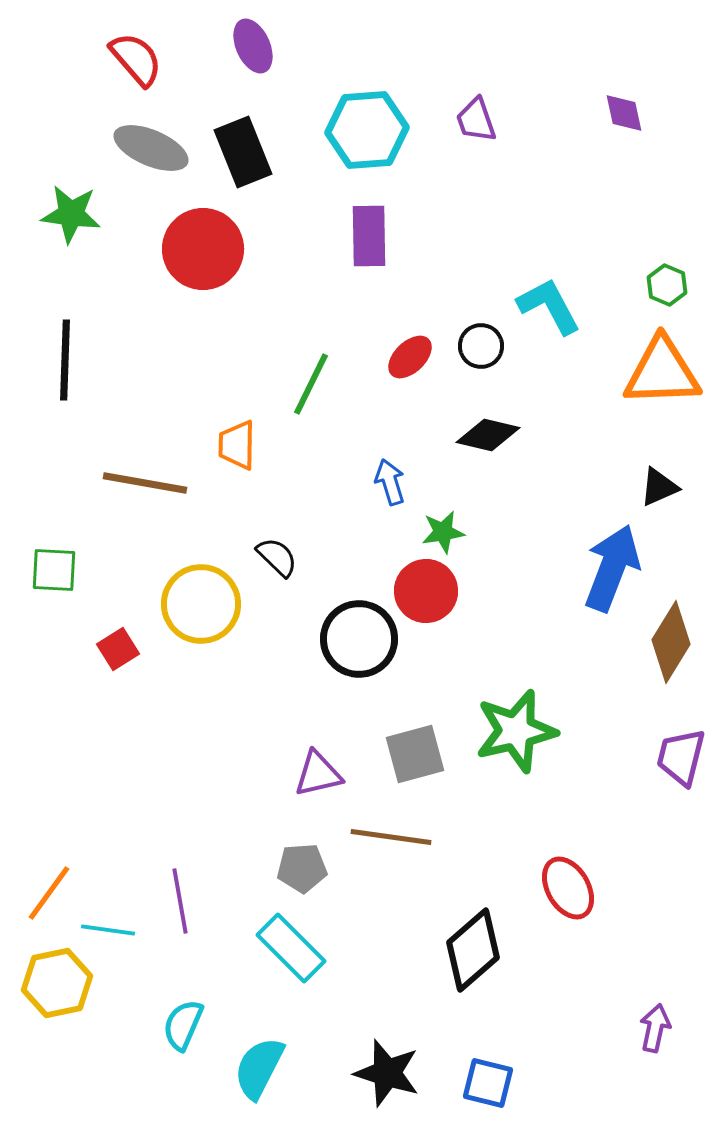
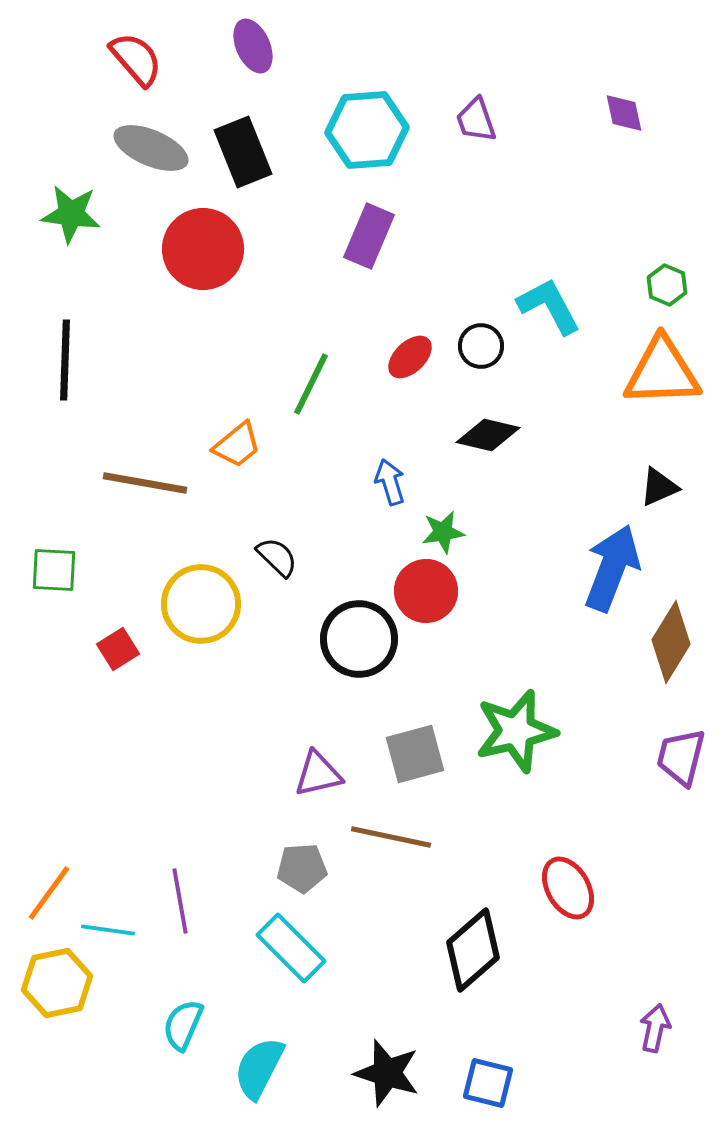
purple rectangle at (369, 236): rotated 24 degrees clockwise
orange trapezoid at (237, 445): rotated 130 degrees counterclockwise
brown line at (391, 837): rotated 4 degrees clockwise
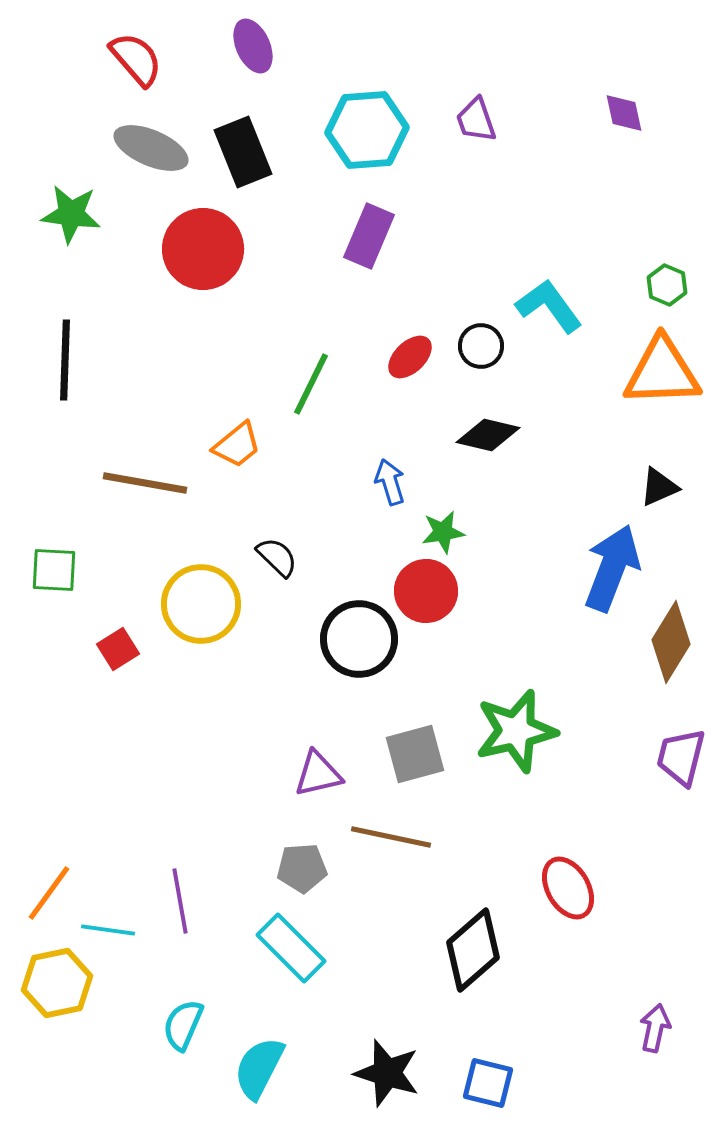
cyan L-shape at (549, 306): rotated 8 degrees counterclockwise
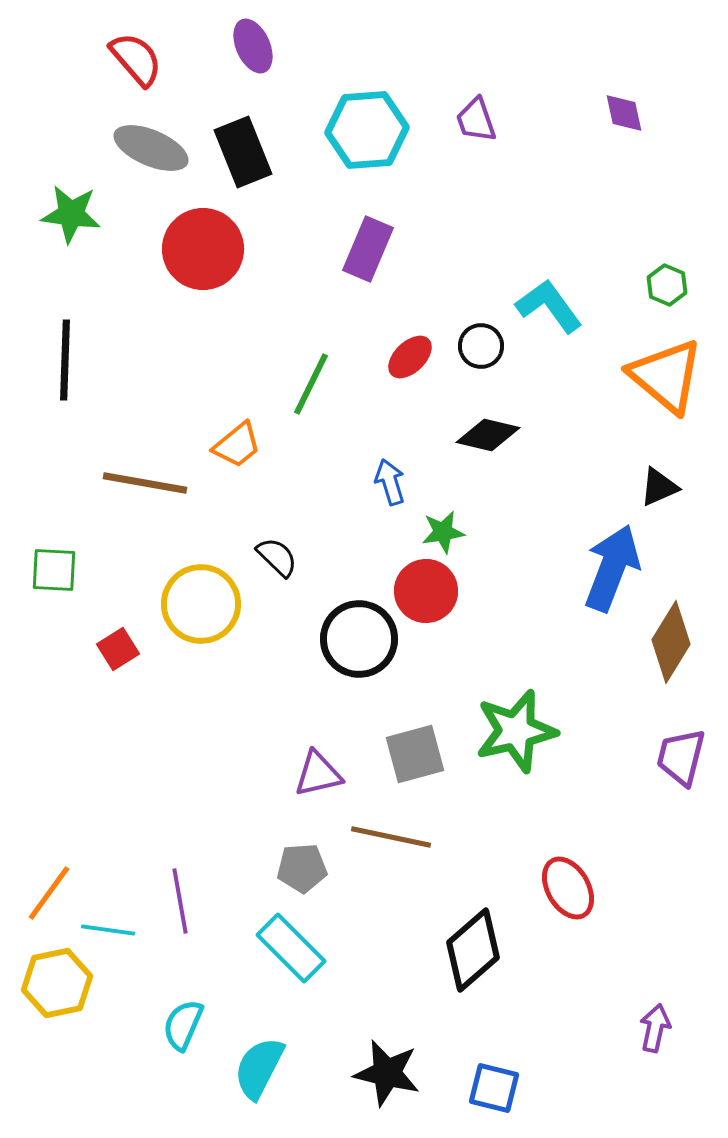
purple rectangle at (369, 236): moved 1 px left, 13 px down
orange triangle at (662, 372): moved 4 px right, 4 px down; rotated 42 degrees clockwise
black star at (387, 1073): rotated 4 degrees counterclockwise
blue square at (488, 1083): moved 6 px right, 5 px down
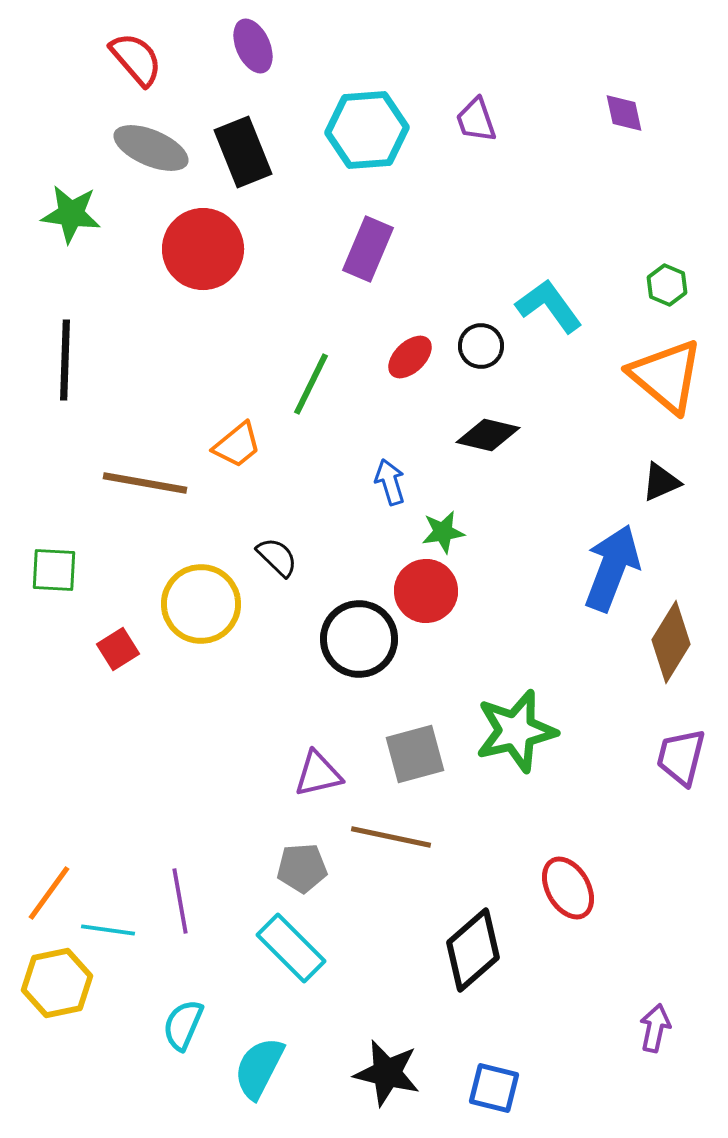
black triangle at (659, 487): moved 2 px right, 5 px up
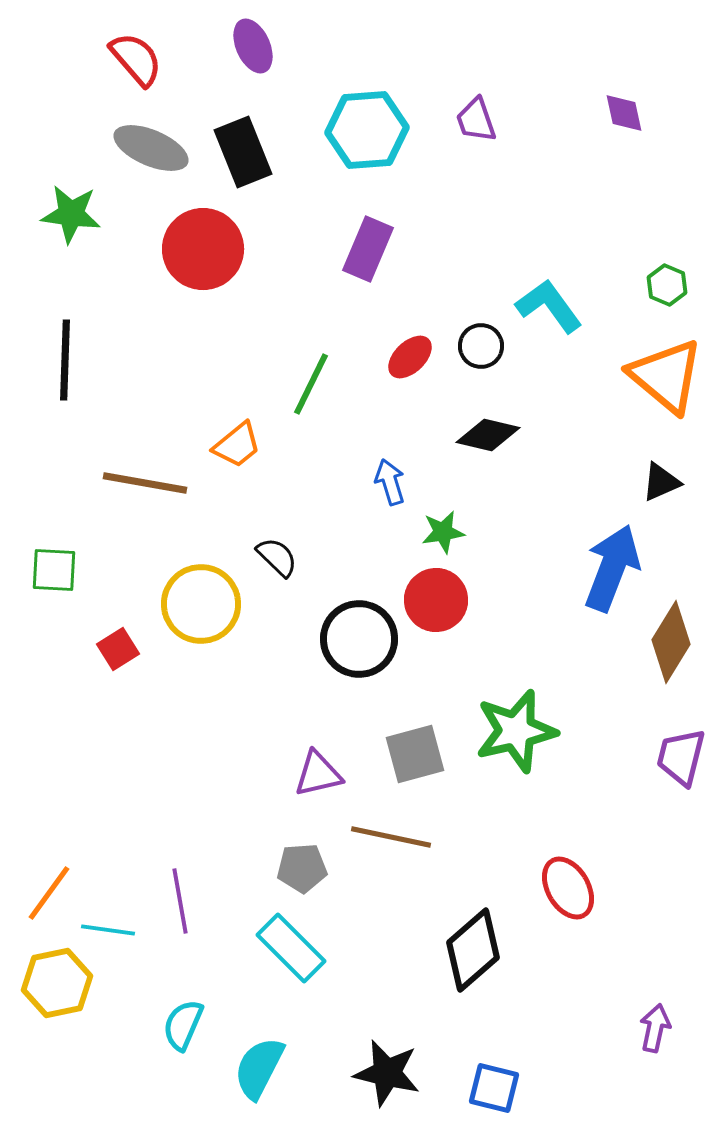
red circle at (426, 591): moved 10 px right, 9 px down
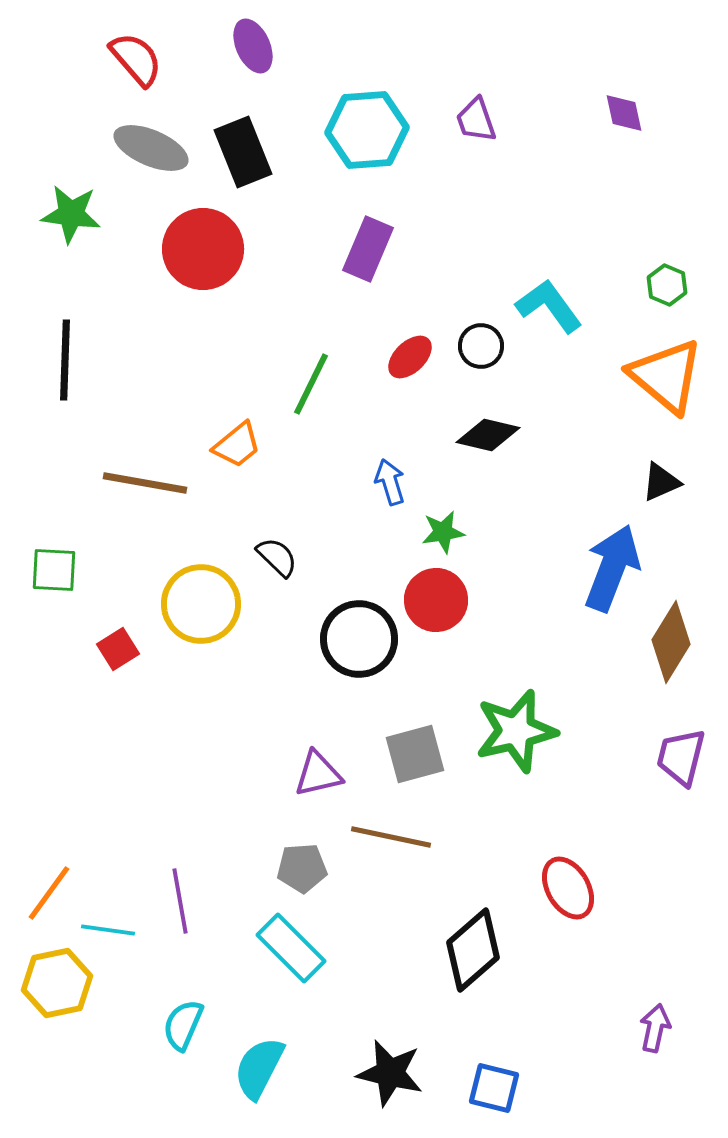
black star at (387, 1073): moved 3 px right
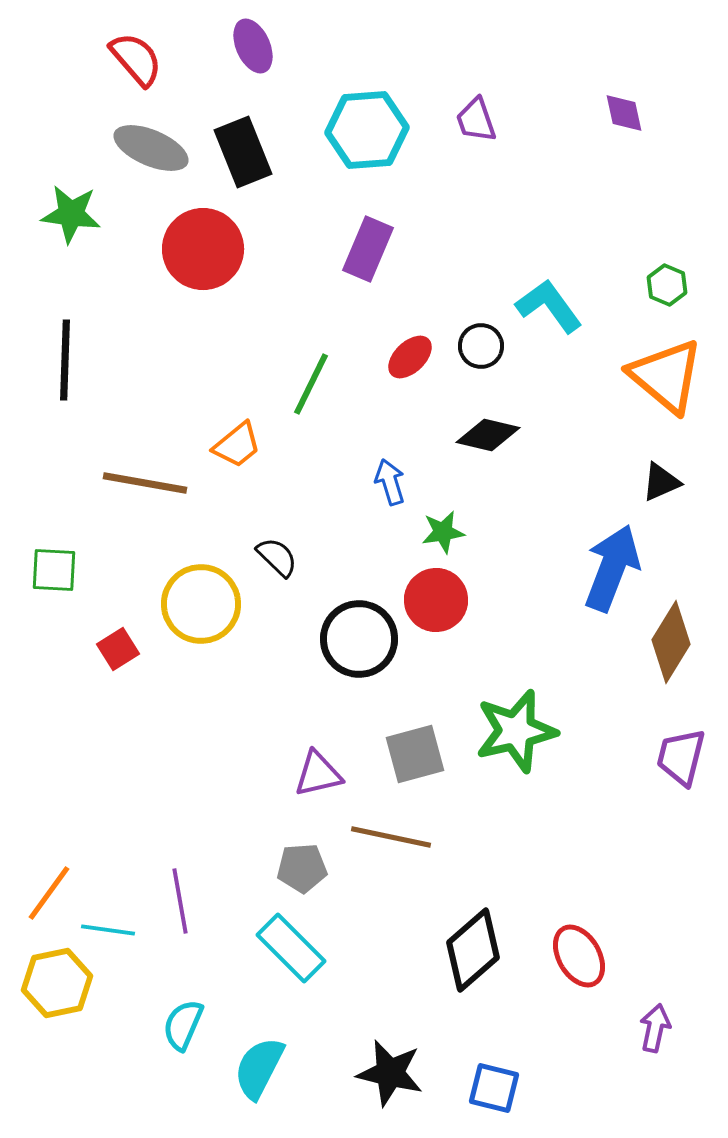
red ellipse at (568, 888): moved 11 px right, 68 px down
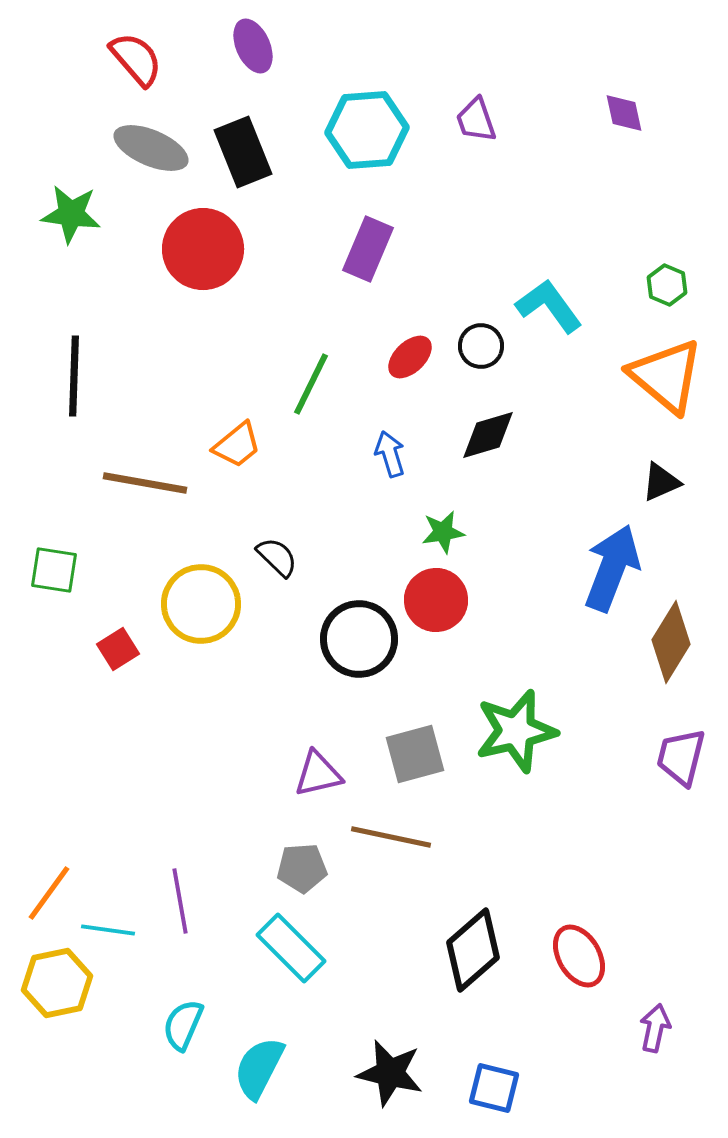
black line at (65, 360): moved 9 px right, 16 px down
black diamond at (488, 435): rotated 30 degrees counterclockwise
blue arrow at (390, 482): moved 28 px up
green square at (54, 570): rotated 6 degrees clockwise
